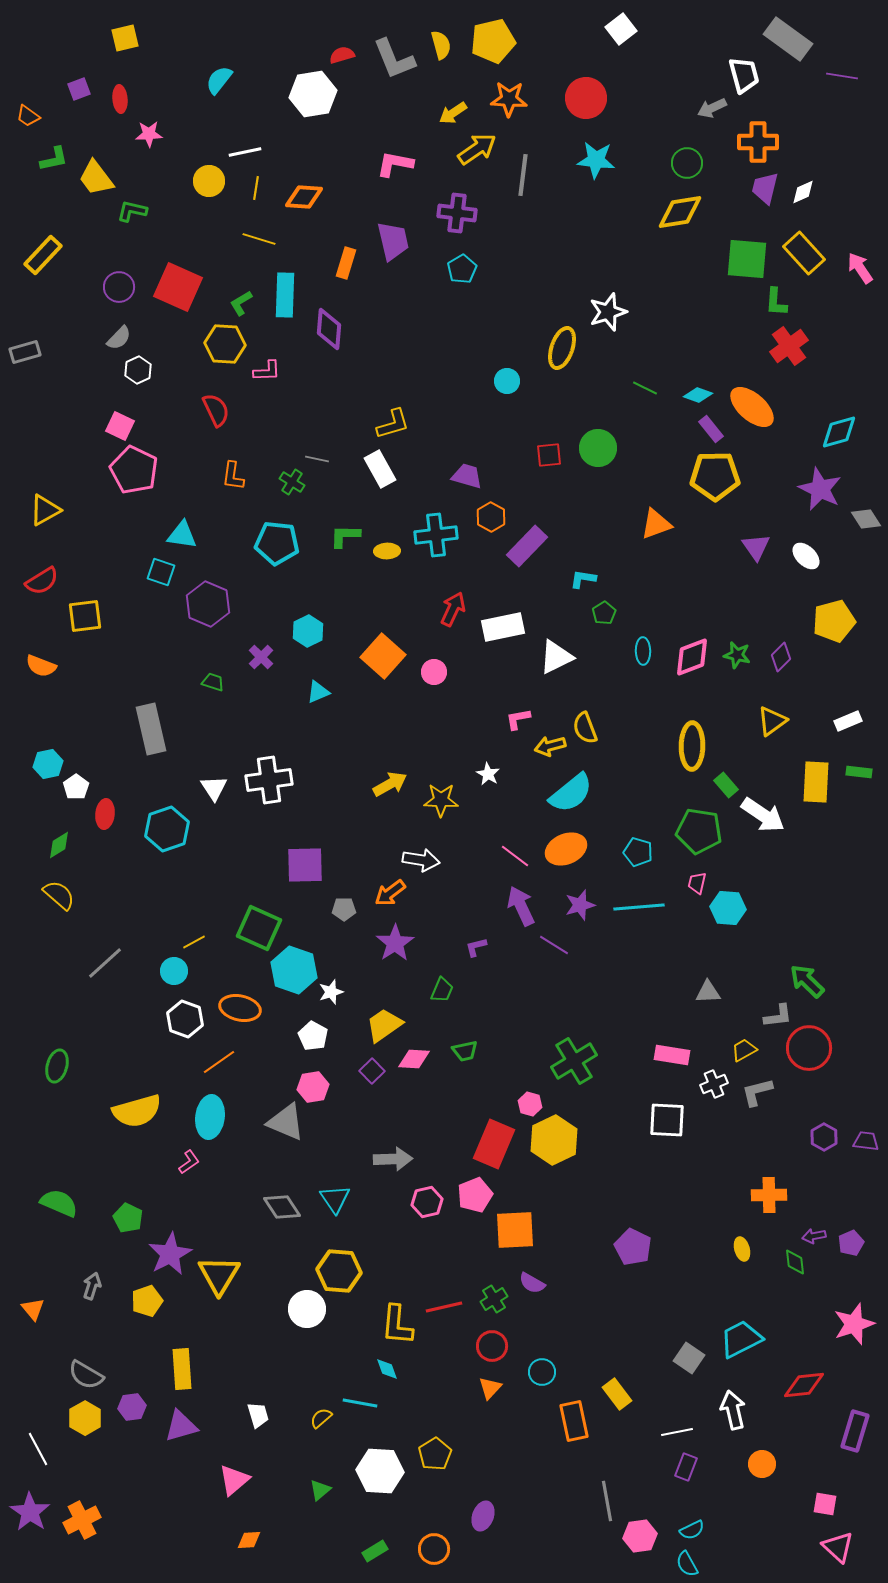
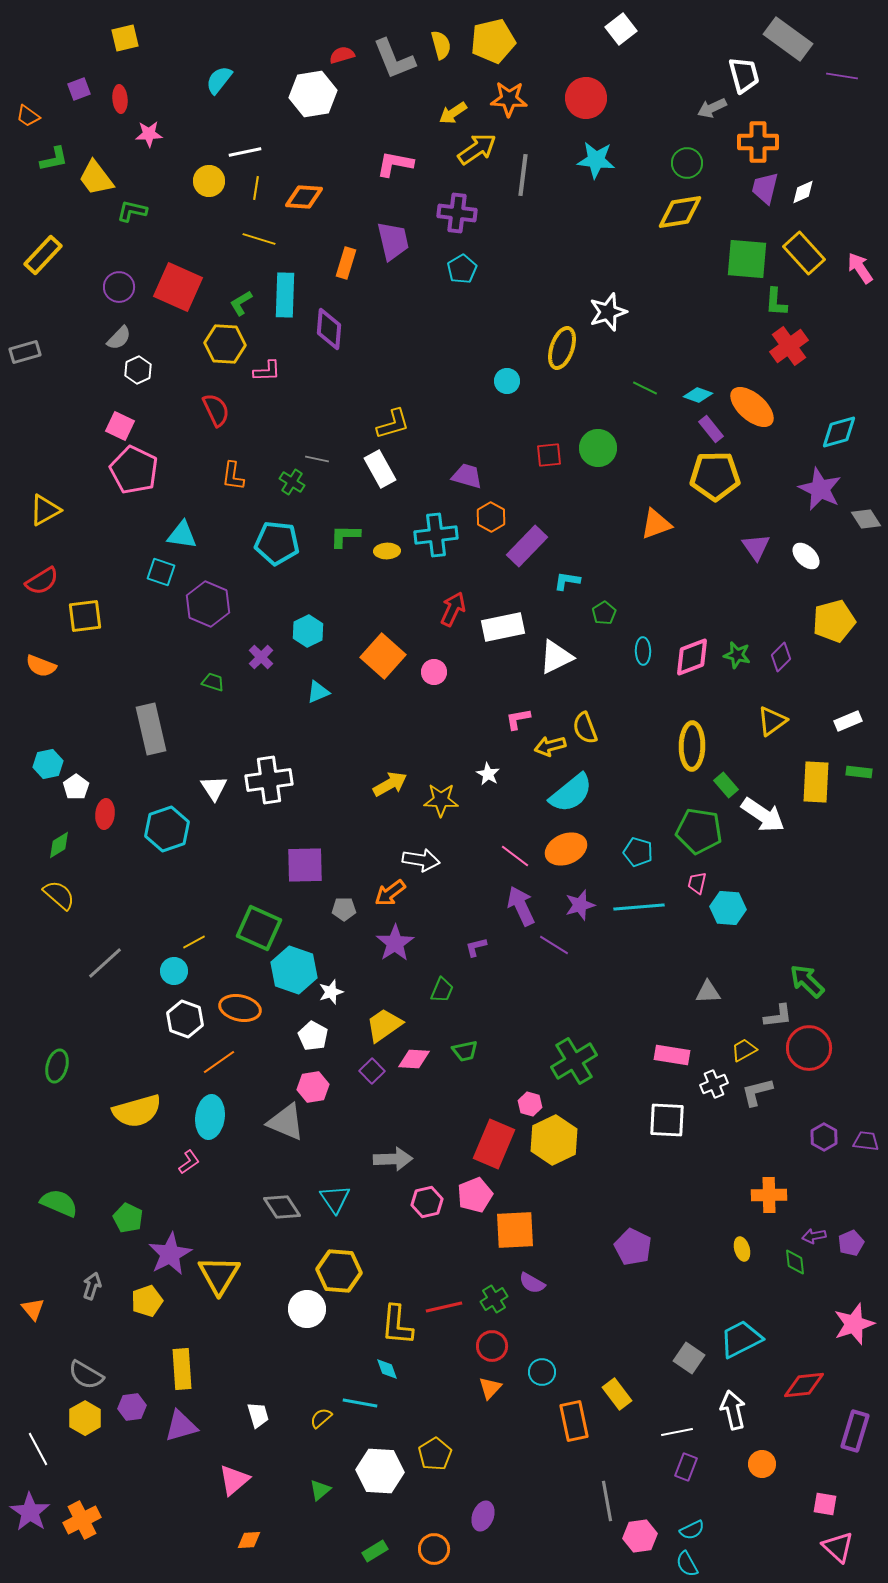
cyan L-shape at (583, 579): moved 16 px left, 2 px down
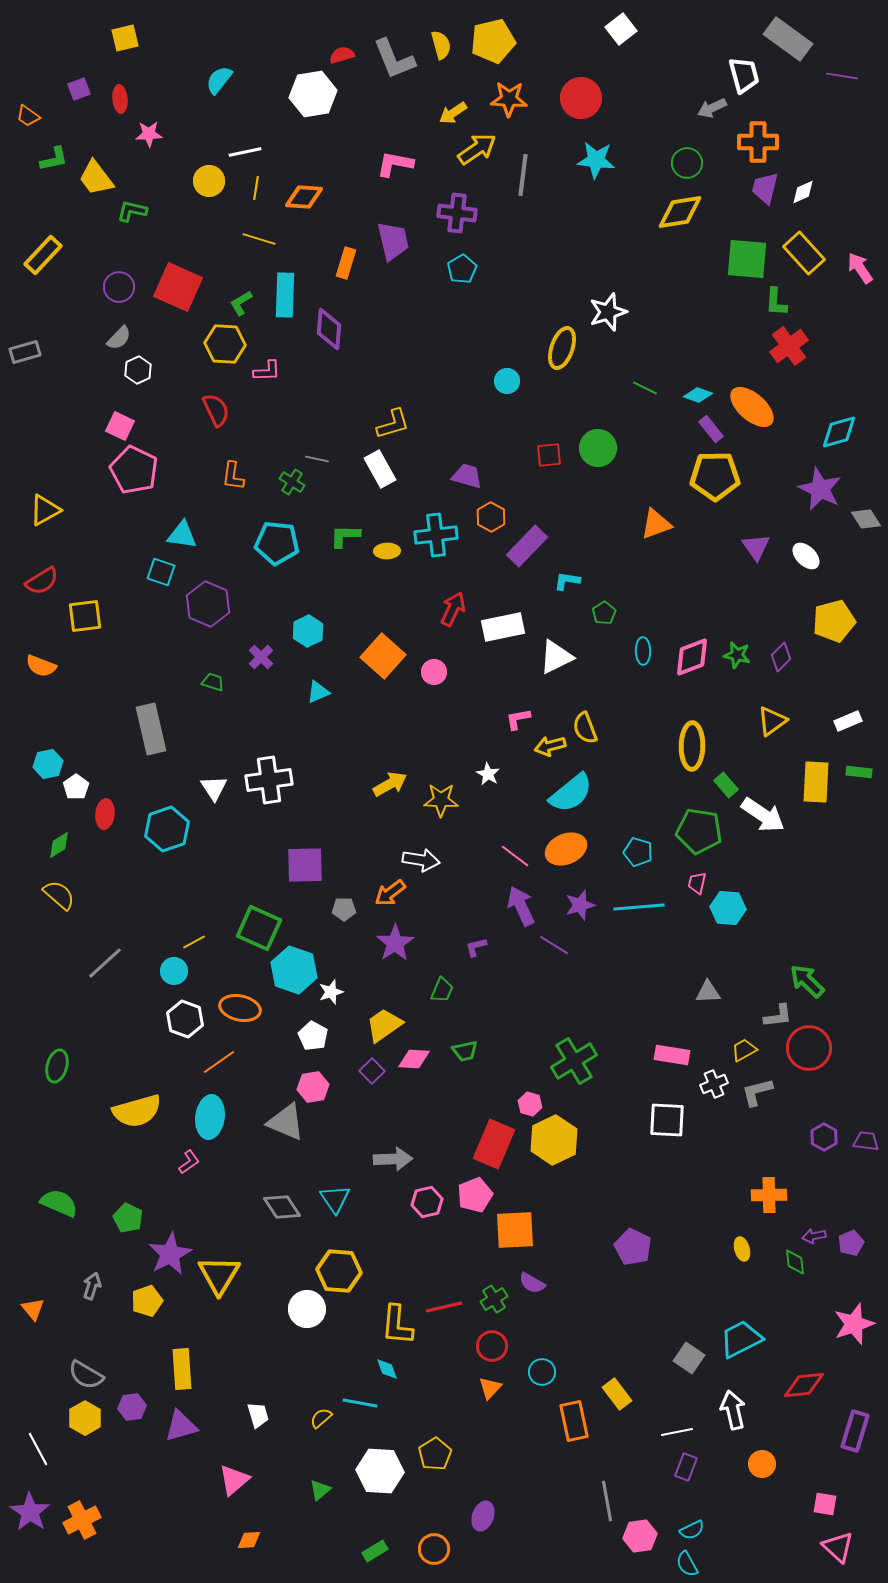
red circle at (586, 98): moved 5 px left
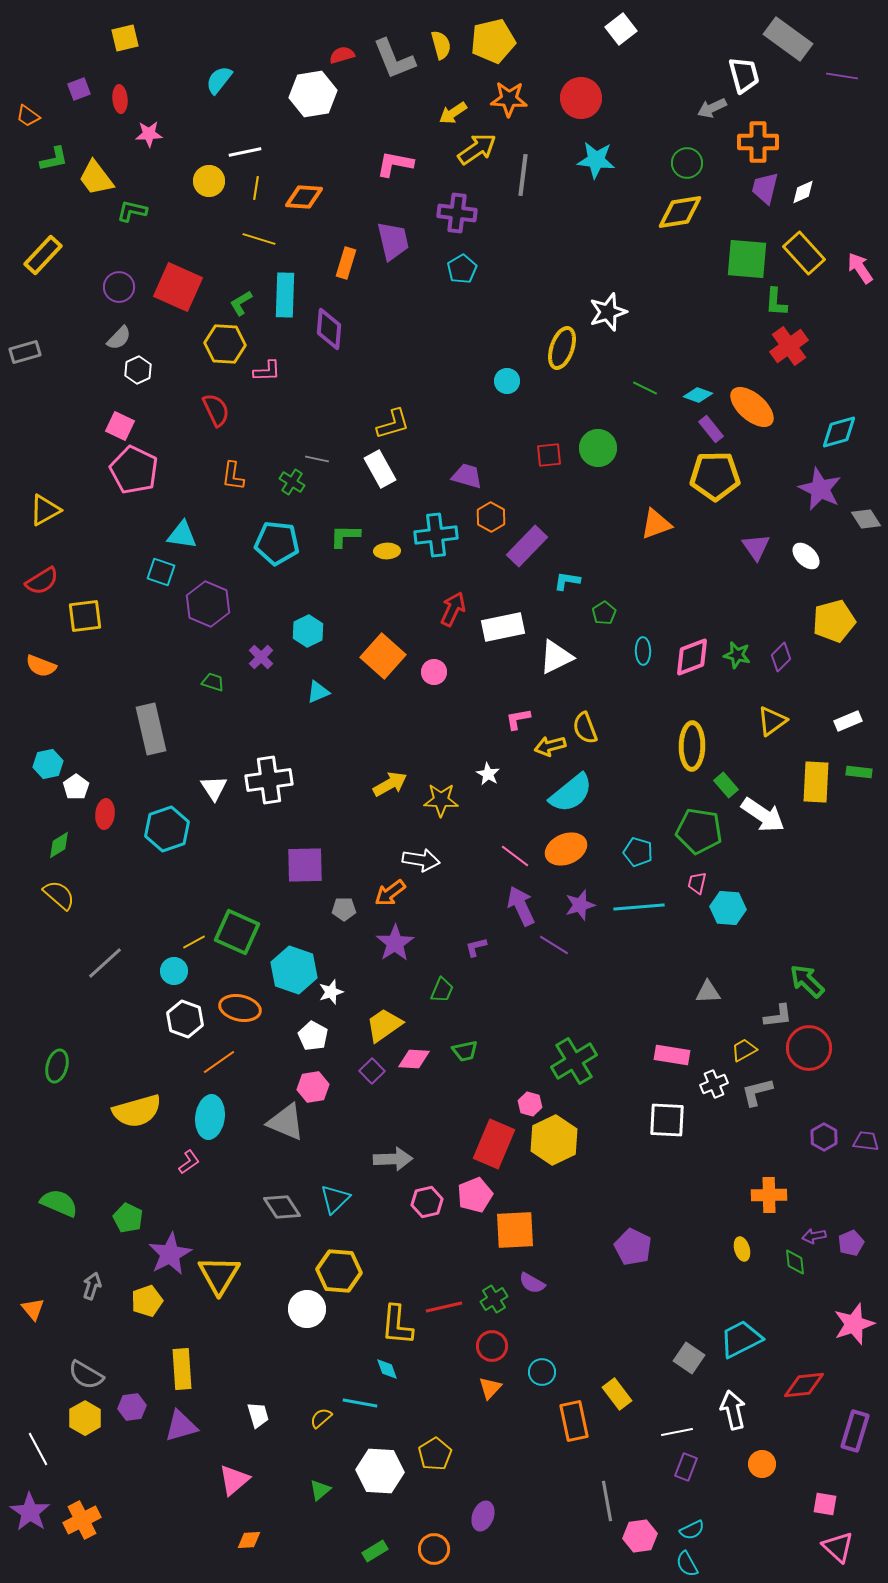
green square at (259, 928): moved 22 px left, 4 px down
cyan triangle at (335, 1199): rotated 20 degrees clockwise
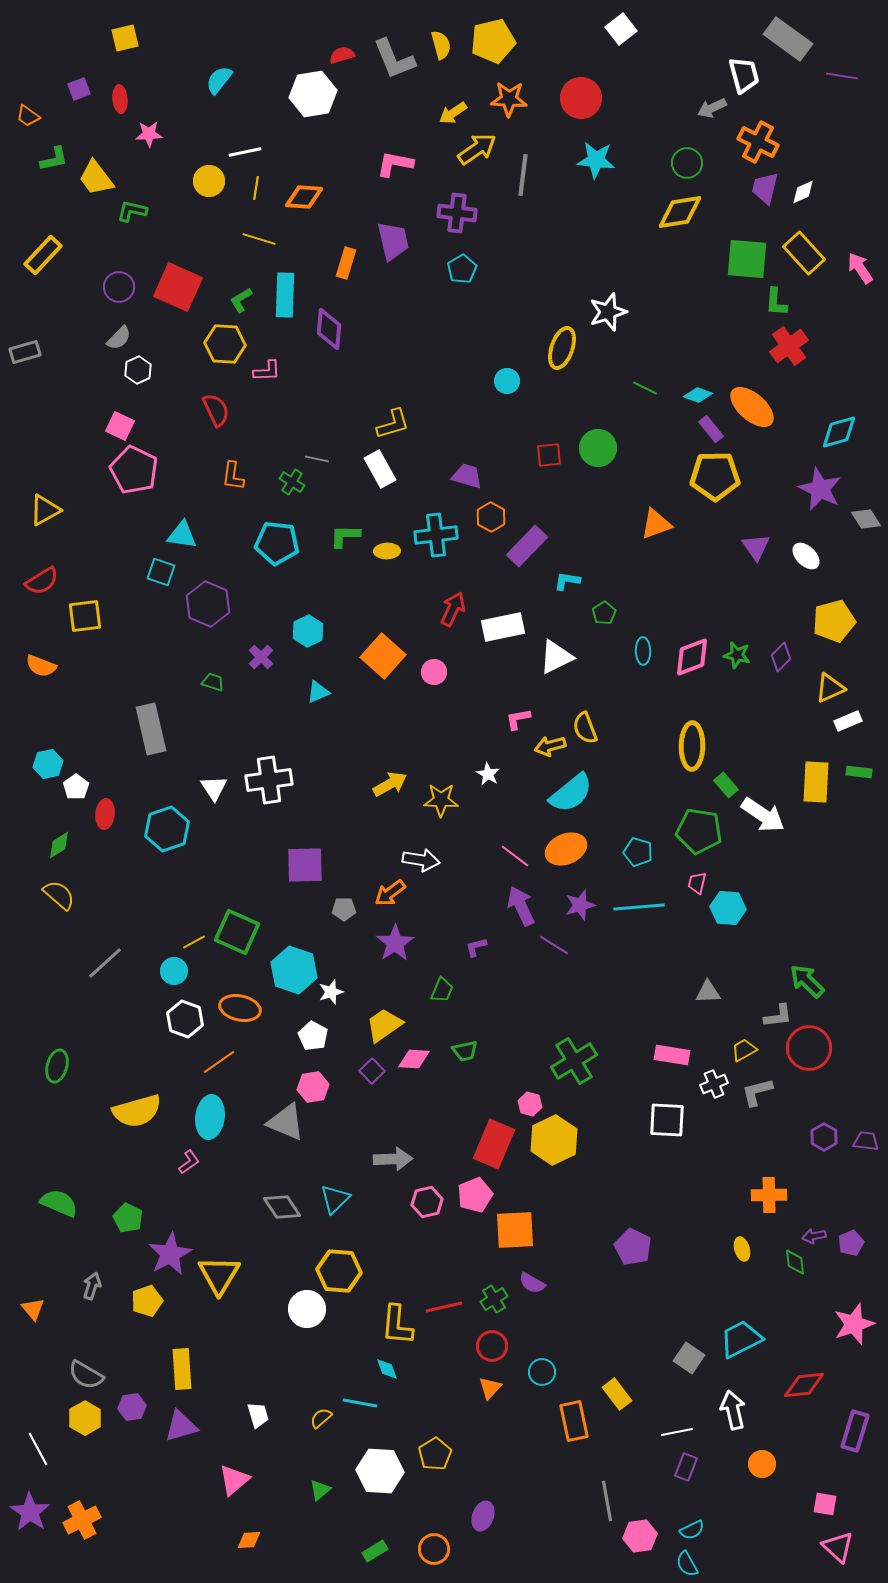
orange cross at (758, 142): rotated 27 degrees clockwise
green L-shape at (241, 303): moved 3 px up
yellow triangle at (772, 721): moved 58 px right, 33 px up; rotated 12 degrees clockwise
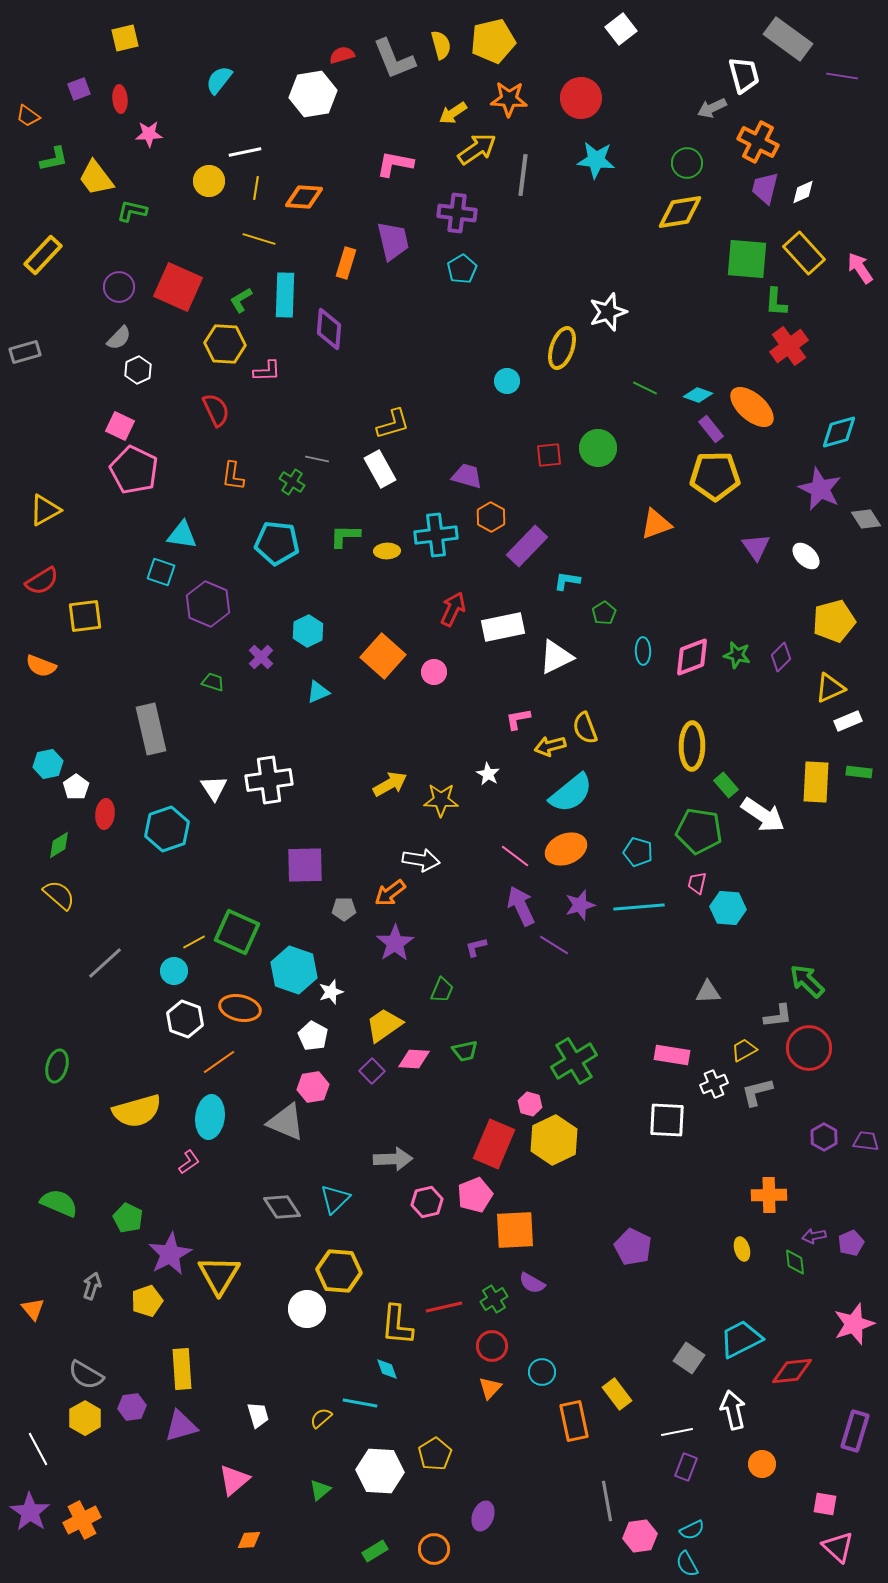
red diamond at (804, 1385): moved 12 px left, 14 px up
